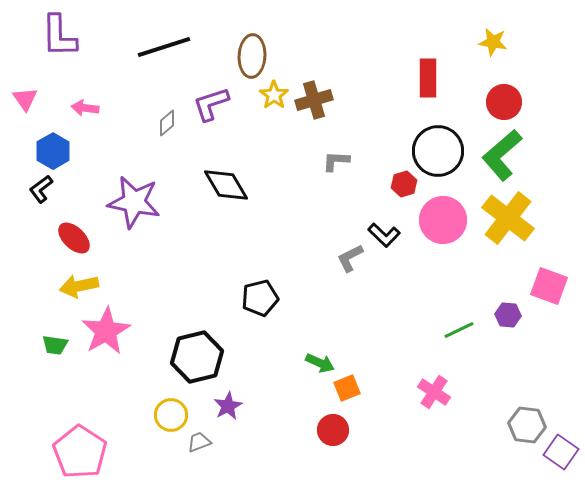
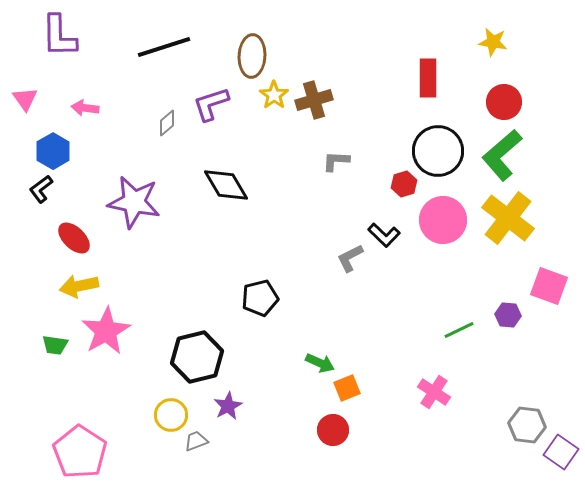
gray trapezoid at (199, 442): moved 3 px left, 1 px up
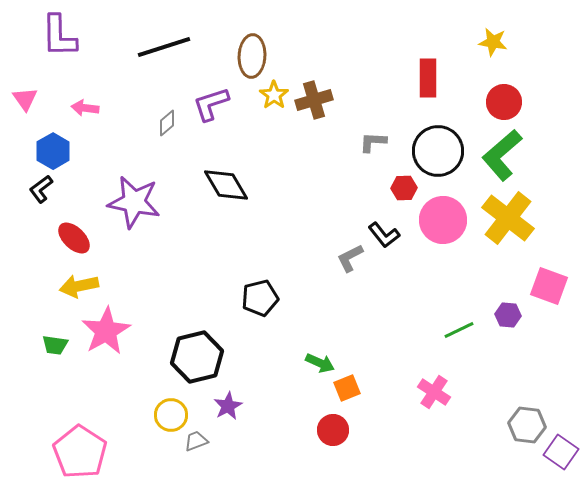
gray L-shape at (336, 161): moved 37 px right, 19 px up
red hexagon at (404, 184): moved 4 px down; rotated 15 degrees clockwise
black L-shape at (384, 235): rotated 8 degrees clockwise
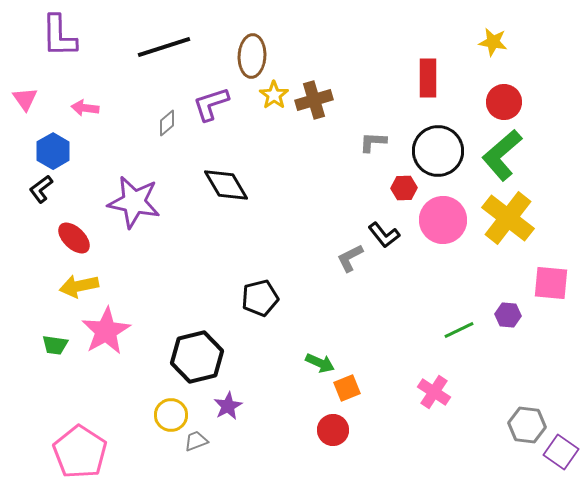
pink square at (549, 286): moved 2 px right, 3 px up; rotated 15 degrees counterclockwise
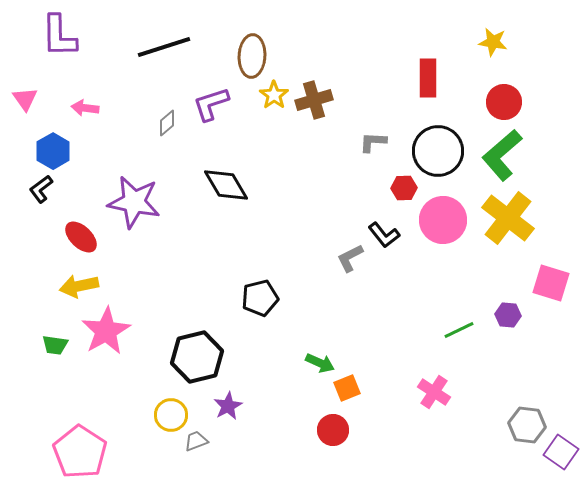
red ellipse at (74, 238): moved 7 px right, 1 px up
pink square at (551, 283): rotated 12 degrees clockwise
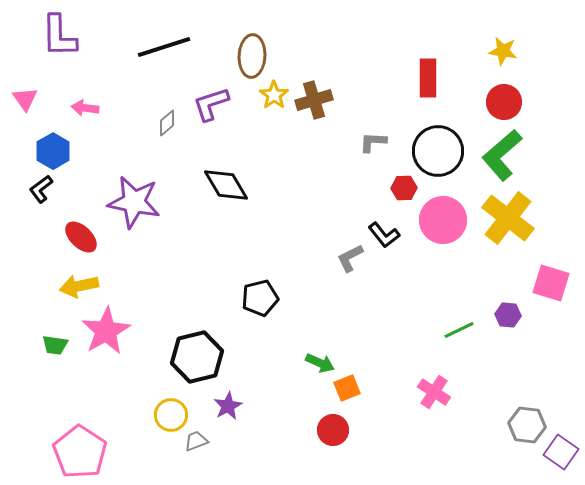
yellow star at (493, 42): moved 10 px right, 9 px down
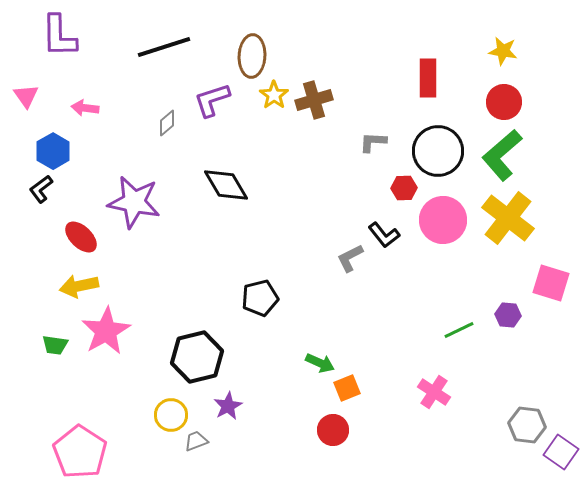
pink triangle at (25, 99): moved 1 px right, 3 px up
purple L-shape at (211, 104): moved 1 px right, 4 px up
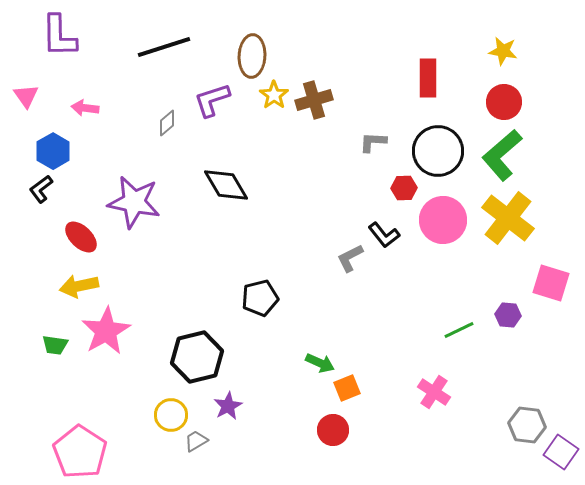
gray trapezoid at (196, 441): rotated 10 degrees counterclockwise
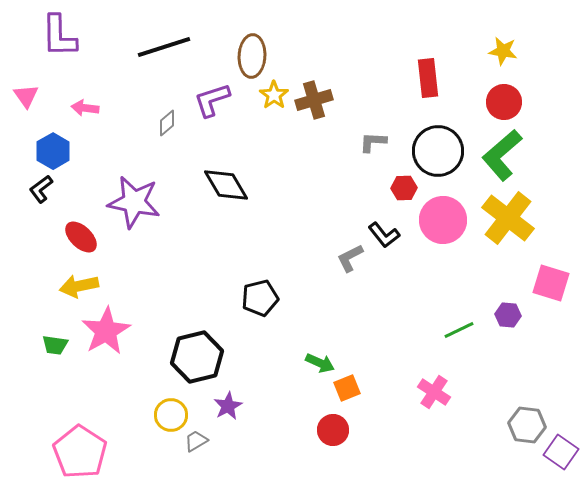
red rectangle at (428, 78): rotated 6 degrees counterclockwise
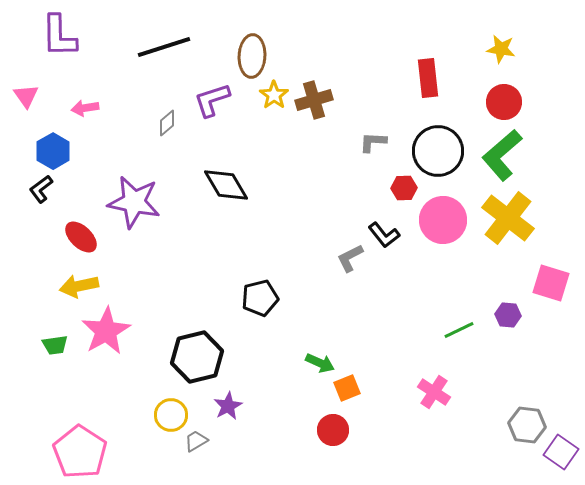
yellow star at (503, 51): moved 2 px left, 2 px up
pink arrow at (85, 108): rotated 16 degrees counterclockwise
green trapezoid at (55, 345): rotated 16 degrees counterclockwise
